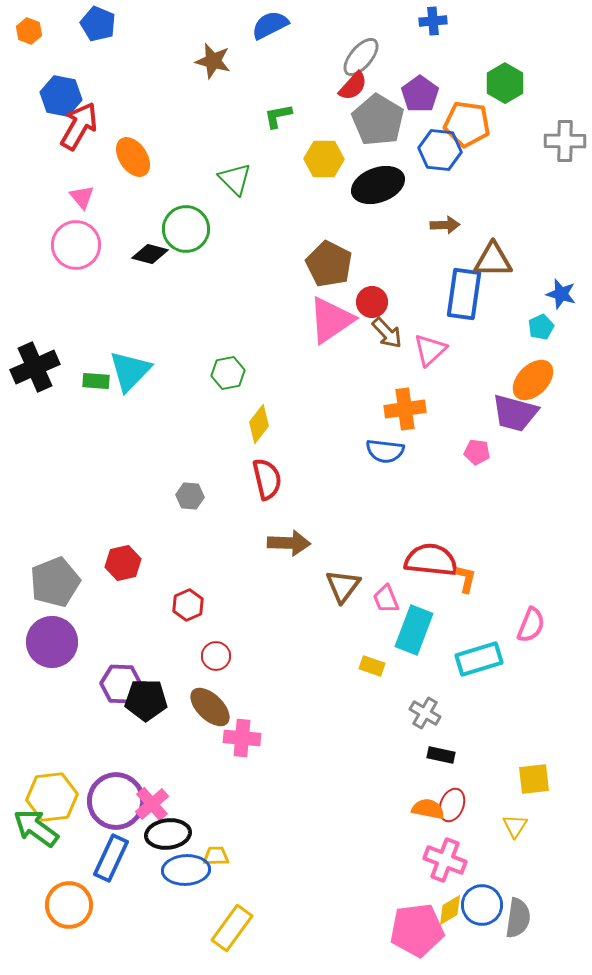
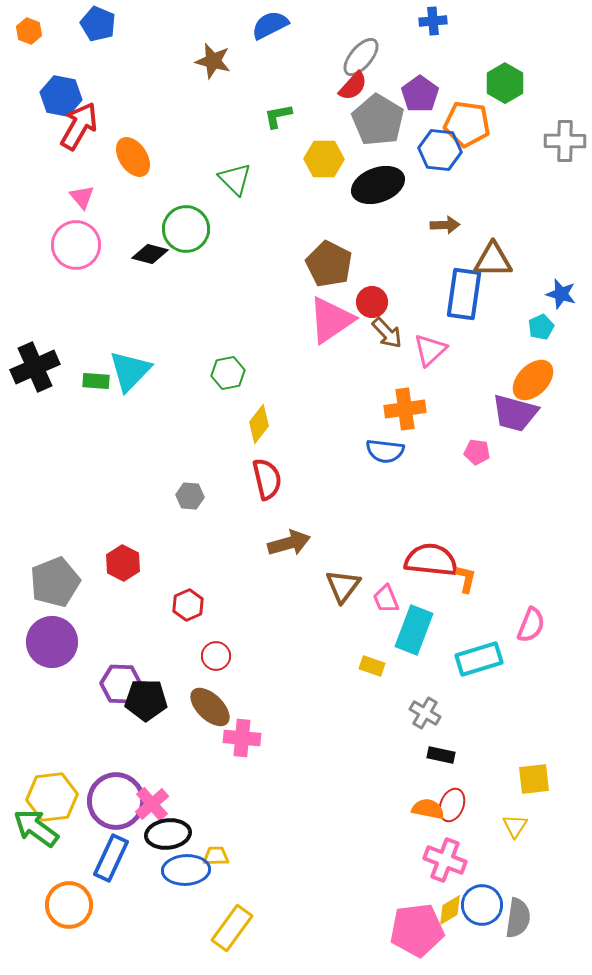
brown arrow at (289, 543): rotated 18 degrees counterclockwise
red hexagon at (123, 563): rotated 20 degrees counterclockwise
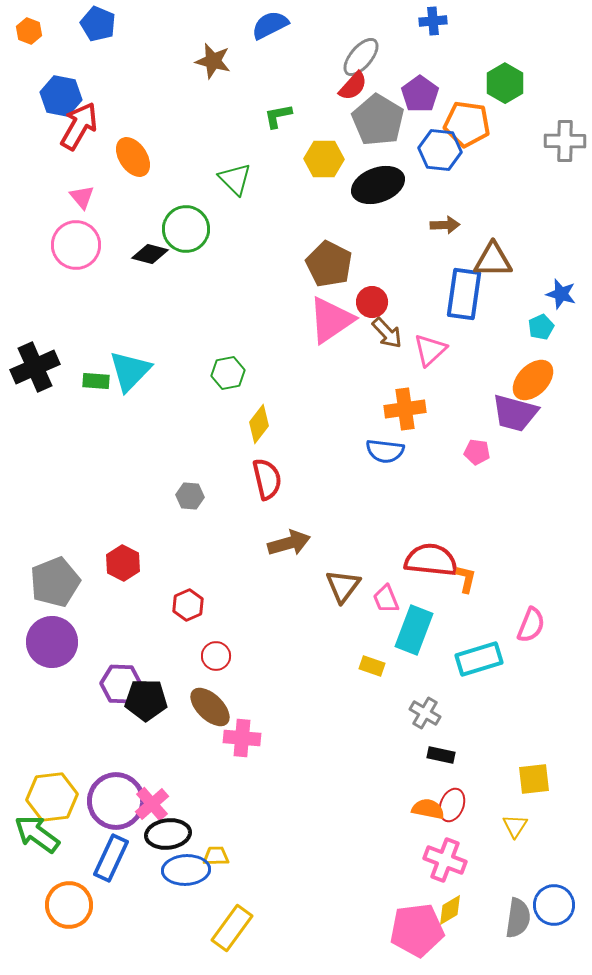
green arrow at (36, 828): moved 1 px right, 6 px down
blue circle at (482, 905): moved 72 px right
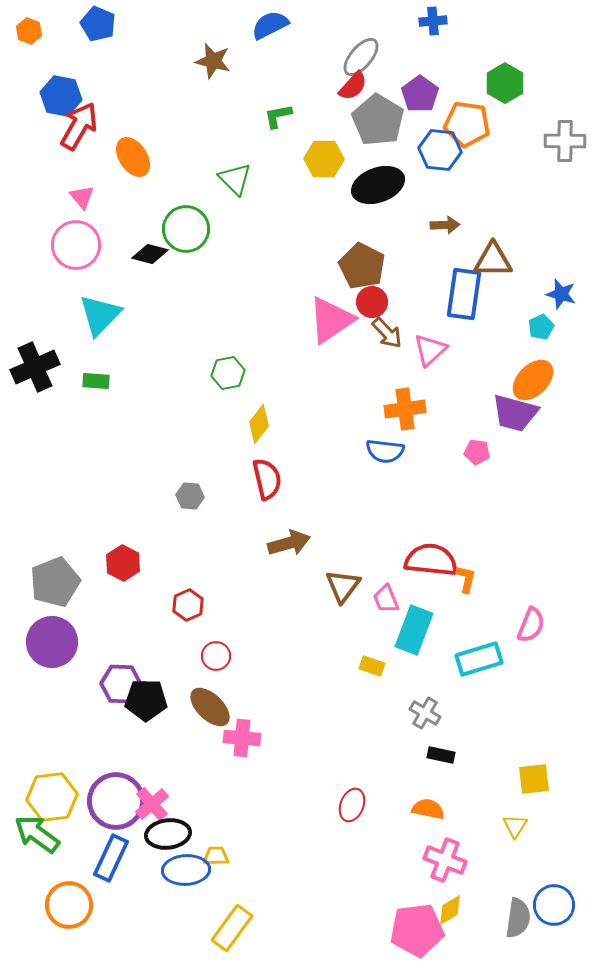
brown pentagon at (329, 264): moved 33 px right, 2 px down
cyan triangle at (130, 371): moved 30 px left, 56 px up
red ellipse at (452, 805): moved 100 px left
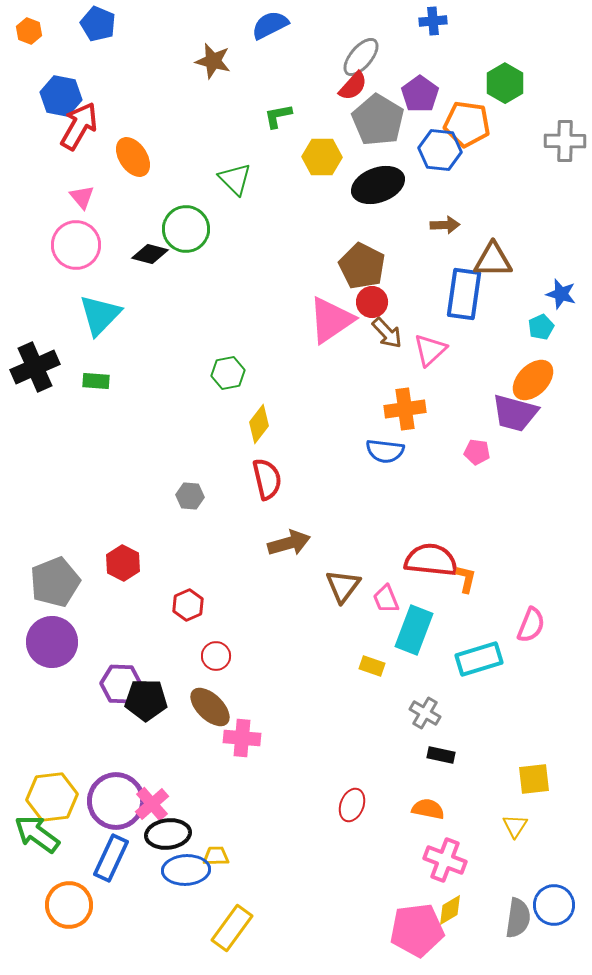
yellow hexagon at (324, 159): moved 2 px left, 2 px up
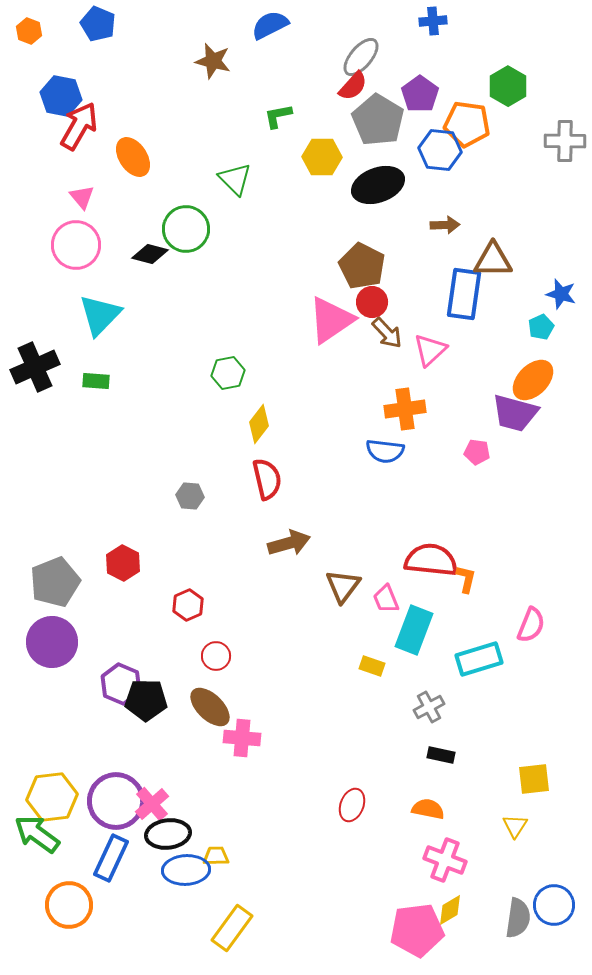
green hexagon at (505, 83): moved 3 px right, 3 px down
purple hexagon at (121, 684): rotated 21 degrees clockwise
gray cross at (425, 713): moved 4 px right, 6 px up; rotated 32 degrees clockwise
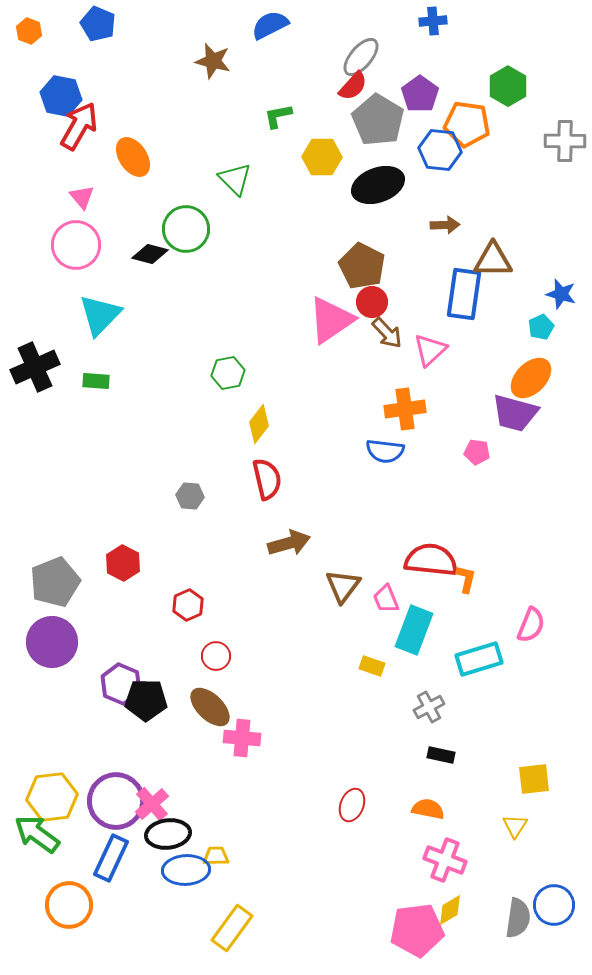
orange ellipse at (533, 380): moved 2 px left, 2 px up
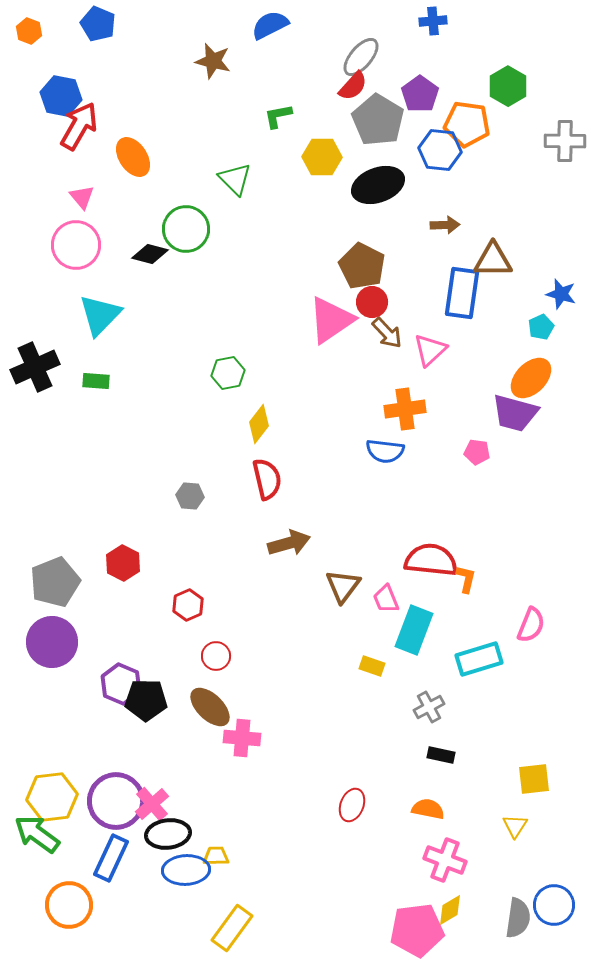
blue rectangle at (464, 294): moved 2 px left, 1 px up
